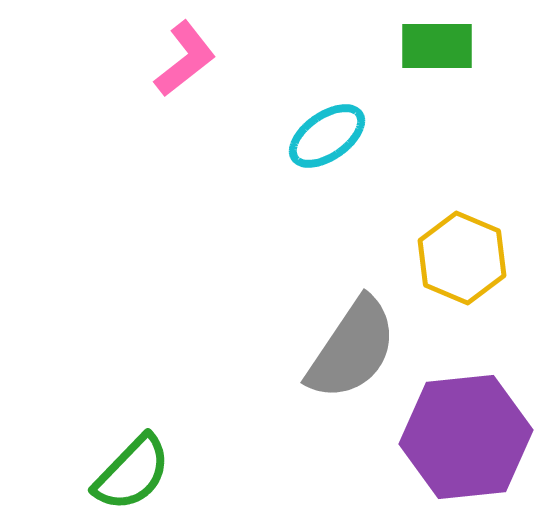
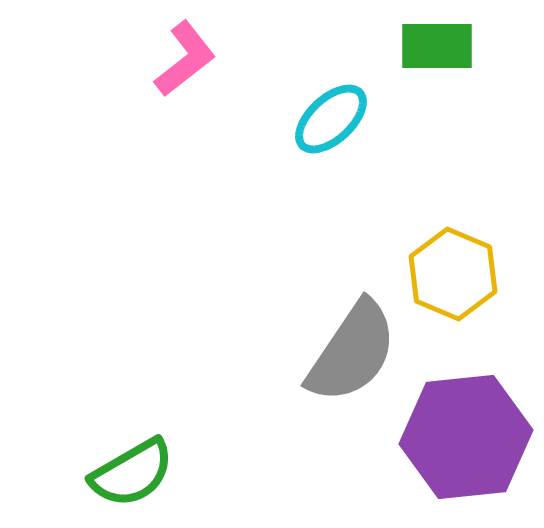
cyan ellipse: moved 4 px right, 17 px up; rotated 8 degrees counterclockwise
yellow hexagon: moved 9 px left, 16 px down
gray semicircle: moved 3 px down
green semicircle: rotated 16 degrees clockwise
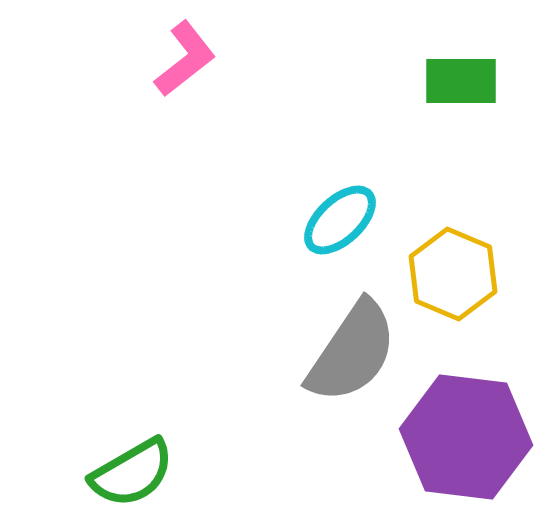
green rectangle: moved 24 px right, 35 px down
cyan ellipse: moved 9 px right, 101 px down
purple hexagon: rotated 13 degrees clockwise
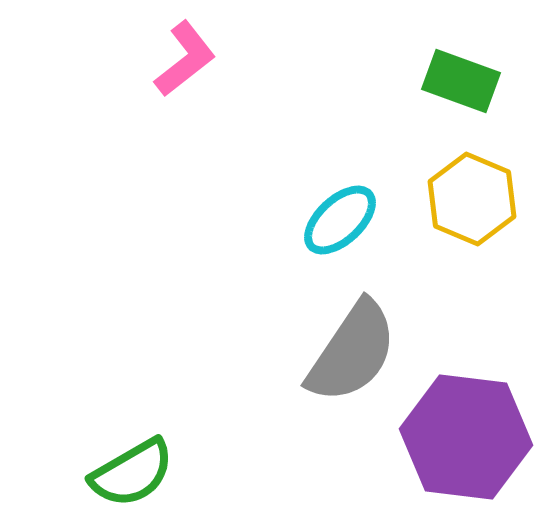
green rectangle: rotated 20 degrees clockwise
yellow hexagon: moved 19 px right, 75 px up
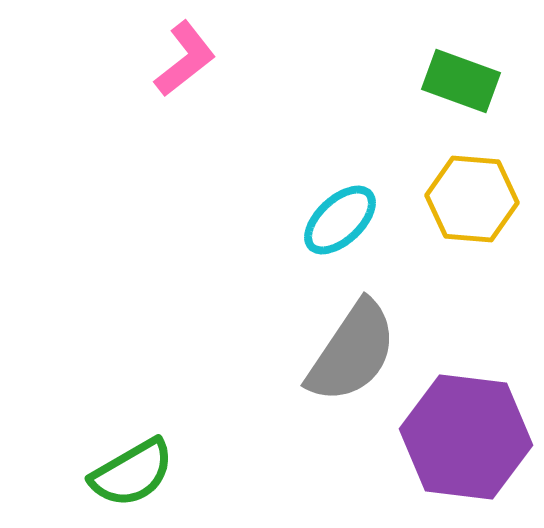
yellow hexagon: rotated 18 degrees counterclockwise
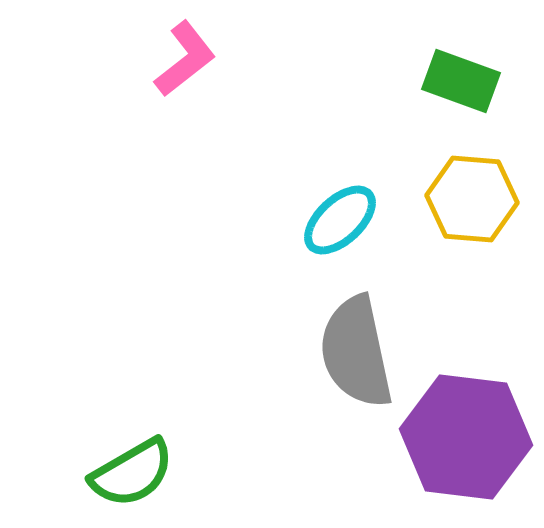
gray semicircle: moved 4 px right; rotated 134 degrees clockwise
